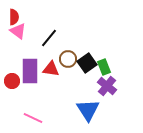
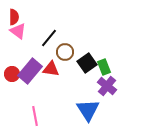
brown circle: moved 3 px left, 7 px up
purple rectangle: rotated 40 degrees clockwise
red circle: moved 7 px up
pink line: moved 2 px right, 2 px up; rotated 54 degrees clockwise
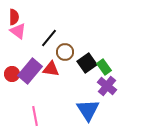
green rectangle: rotated 14 degrees counterclockwise
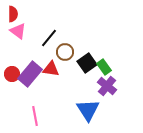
red semicircle: moved 1 px left, 3 px up
purple rectangle: moved 3 px down
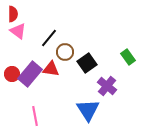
green rectangle: moved 24 px right, 10 px up
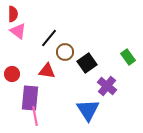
red triangle: moved 4 px left, 2 px down
purple rectangle: moved 24 px down; rotated 35 degrees counterclockwise
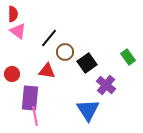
purple cross: moved 1 px left, 1 px up
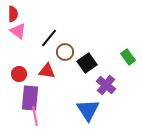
red circle: moved 7 px right
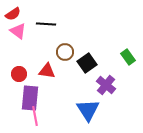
red semicircle: rotated 56 degrees clockwise
black line: moved 3 px left, 14 px up; rotated 54 degrees clockwise
